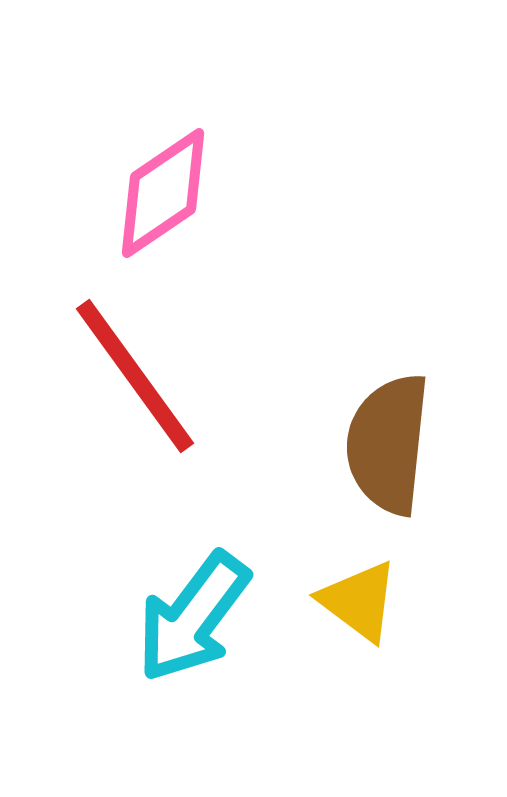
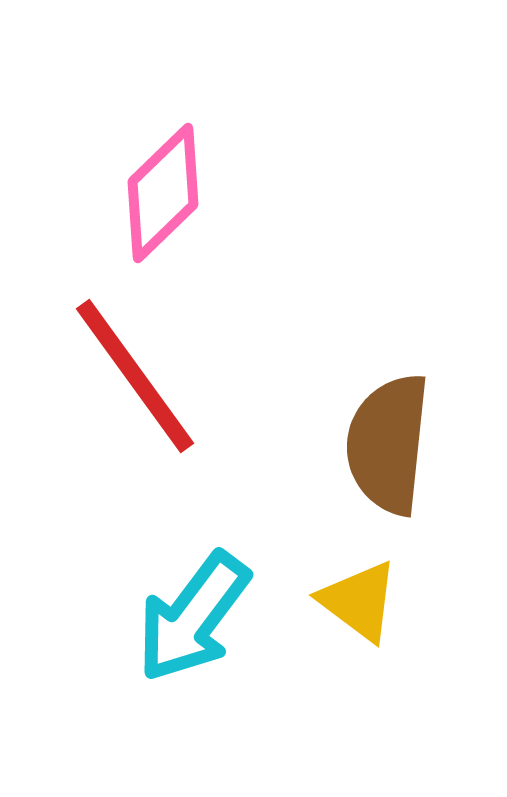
pink diamond: rotated 10 degrees counterclockwise
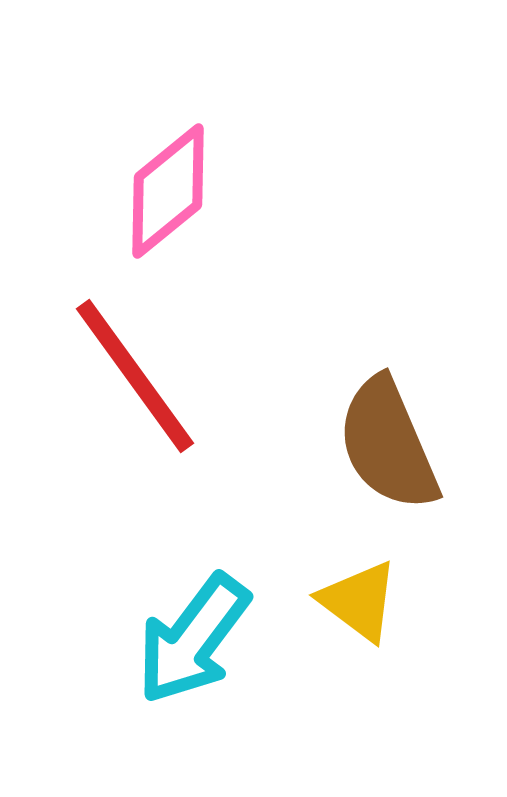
pink diamond: moved 5 px right, 2 px up; rotated 5 degrees clockwise
brown semicircle: rotated 29 degrees counterclockwise
cyan arrow: moved 22 px down
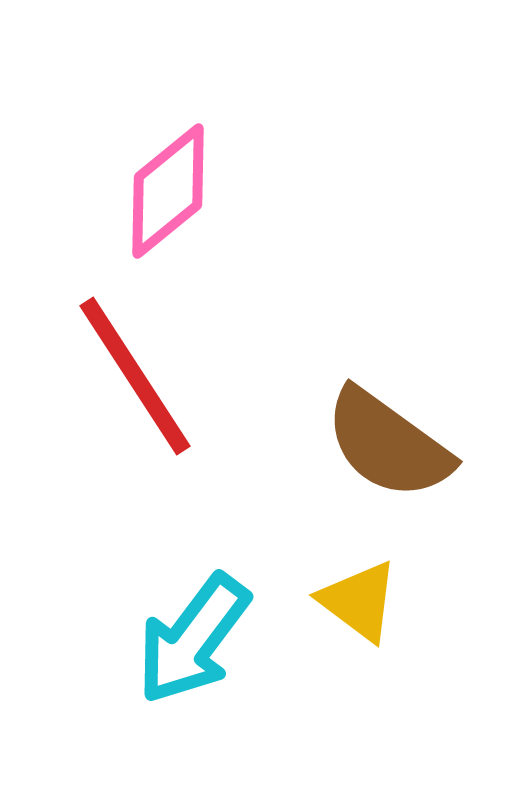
red line: rotated 3 degrees clockwise
brown semicircle: rotated 31 degrees counterclockwise
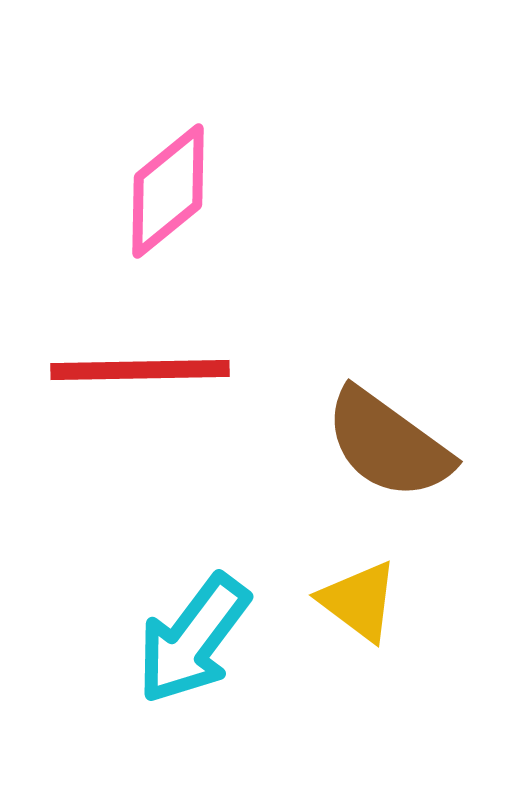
red line: moved 5 px right, 6 px up; rotated 58 degrees counterclockwise
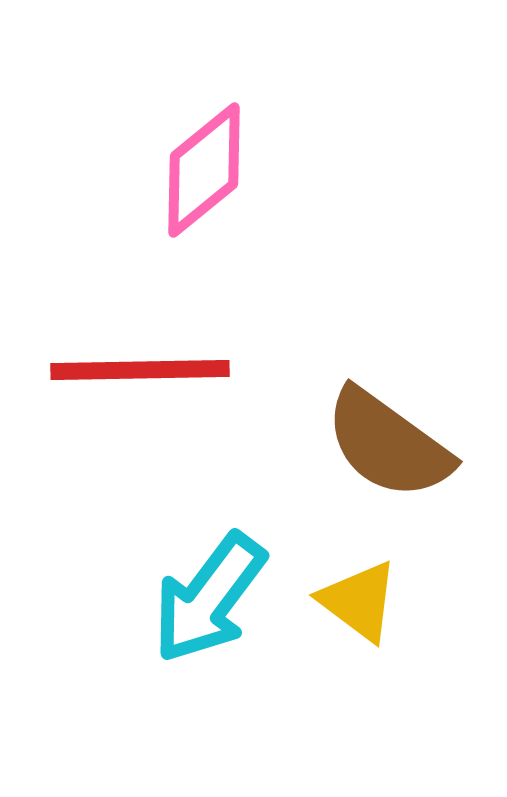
pink diamond: moved 36 px right, 21 px up
cyan arrow: moved 16 px right, 41 px up
